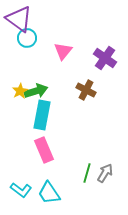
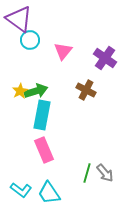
cyan circle: moved 3 px right, 2 px down
gray arrow: rotated 108 degrees clockwise
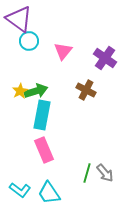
cyan circle: moved 1 px left, 1 px down
cyan L-shape: moved 1 px left
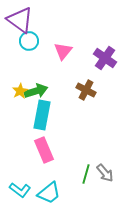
purple triangle: moved 1 px right, 1 px down
green line: moved 1 px left, 1 px down
cyan trapezoid: rotated 95 degrees counterclockwise
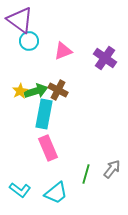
pink triangle: rotated 30 degrees clockwise
brown cross: moved 28 px left
cyan rectangle: moved 2 px right, 1 px up
pink rectangle: moved 4 px right, 2 px up
gray arrow: moved 7 px right, 4 px up; rotated 102 degrees counterclockwise
cyan trapezoid: moved 7 px right
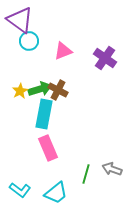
green arrow: moved 4 px right, 2 px up
gray arrow: rotated 108 degrees counterclockwise
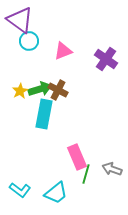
purple cross: moved 1 px right, 1 px down
pink rectangle: moved 29 px right, 9 px down
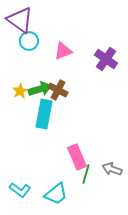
cyan trapezoid: moved 1 px down
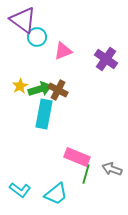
purple triangle: moved 3 px right
cyan circle: moved 8 px right, 4 px up
yellow star: moved 5 px up
pink rectangle: rotated 45 degrees counterclockwise
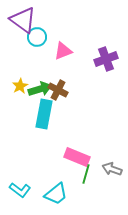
purple cross: rotated 35 degrees clockwise
